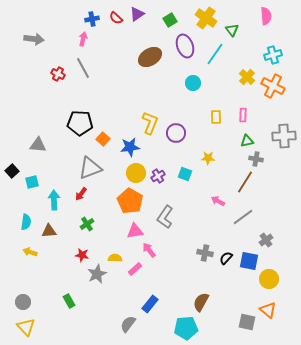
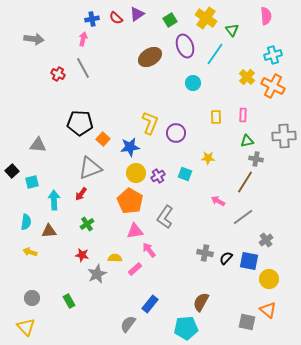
gray circle at (23, 302): moved 9 px right, 4 px up
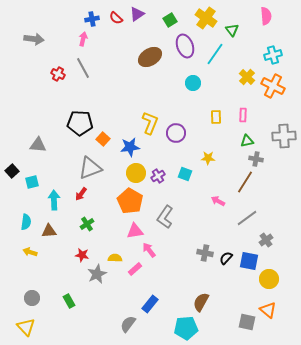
gray line at (243, 217): moved 4 px right, 1 px down
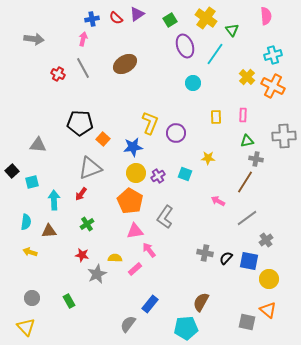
brown ellipse at (150, 57): moved 25 px left, 7 px down
blue star at (130, 147): moved 3 px right
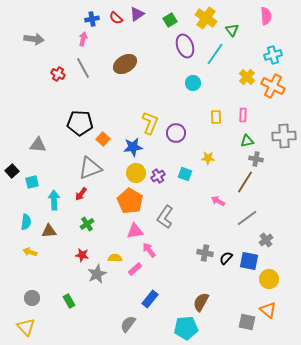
blue rectangle at (150, 304): moved 5 px up
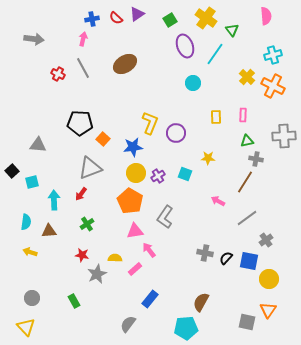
green rectangle at (69, 301): moved 5 px right
orange triangle at (268, 310): rotated 24 degrees clockwise
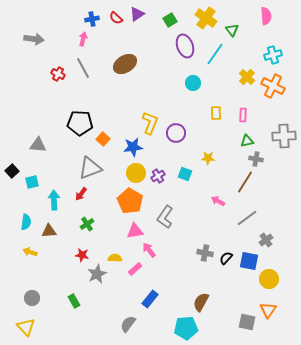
yellow rectangle at (216, 117): moved 4 px up
